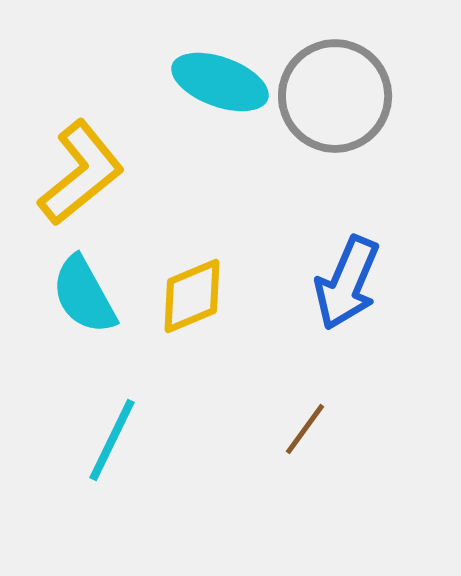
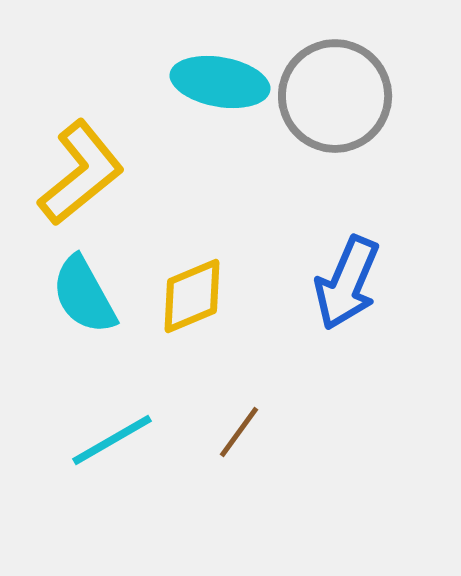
cyan ellipse: rotated 10 degrees counterclockwise
brown line: moved 66 px left, 3 px down
cyan line: rotated 34 degrees clockwise
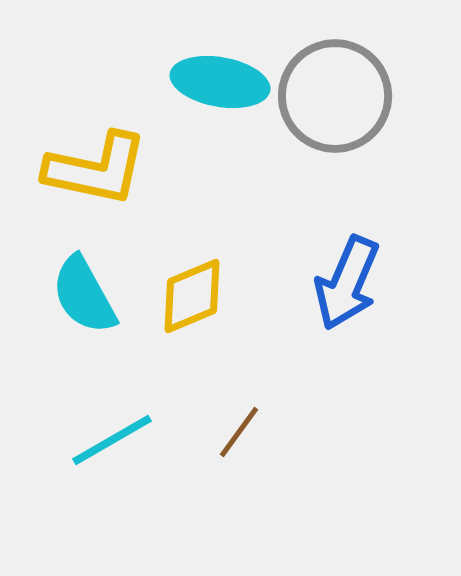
yellow L-shape: moved 15 px right, 4 px up; rotated 51 degrees clockwise
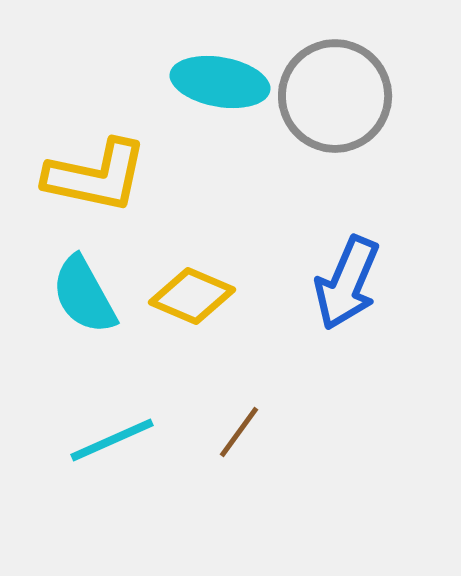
yellow L-shape: moved 7 px down
yellow diamond: rotated 46 degrees clockwise
cyan line: rotated 6 degrees clockwise
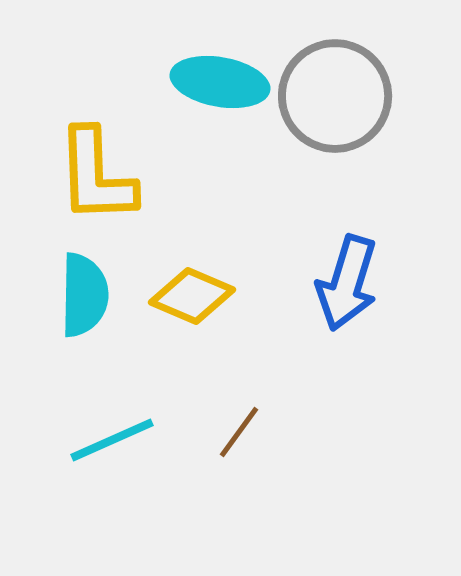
yellow L-shape: rotated 76 degrees clockwise
blue arrow: rotated 6 degrees counterclockwise
cyan semicircle: rotated 150 degrees counterclockwise
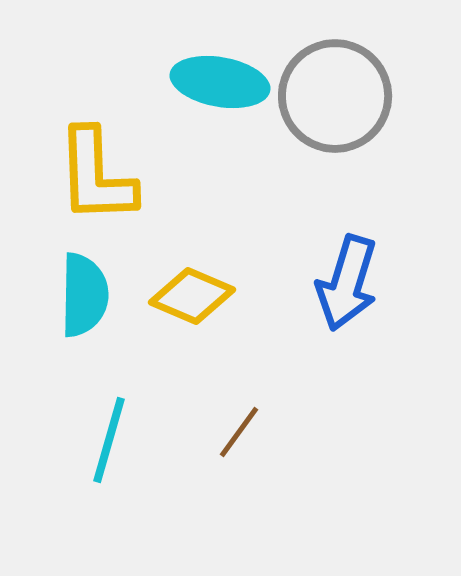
cyan line: moved 3 px left; rotated 50 degrees counterclockwise
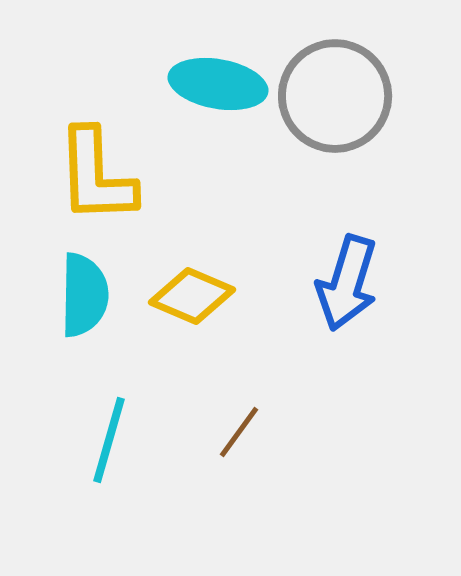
cyan ellipse: moved 2 px left, 2 px down
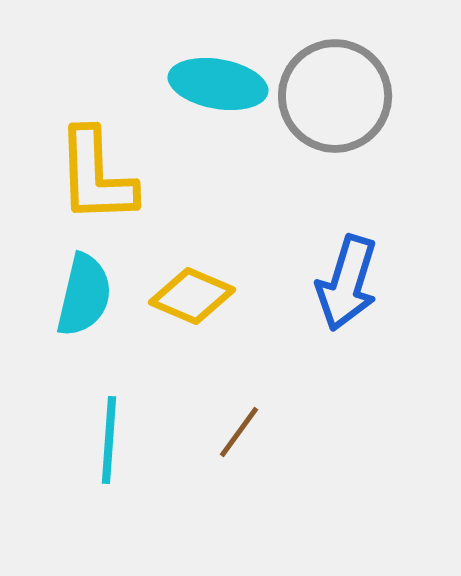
cyan semicircle: rotated 12 degrees clockwise
cyan line: rotated 12 degrees counterclockwise
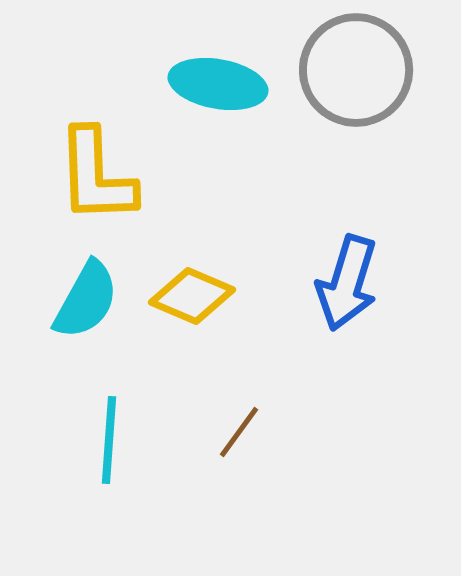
gray circle: moved 21 px right, 26 px up
cyan semicircle: moved 2 px right, 5 px down; rotated 16 degrees clockwise
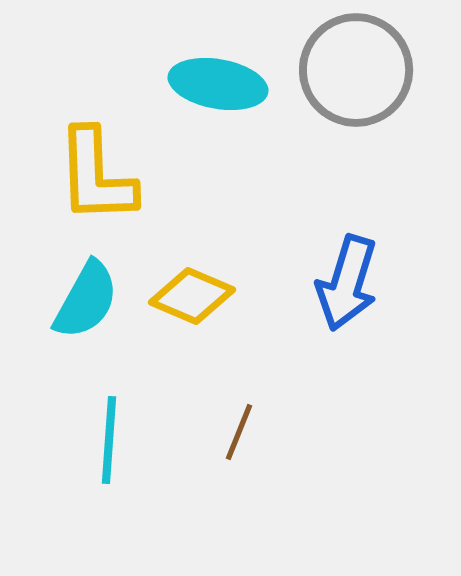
brown line: rotated 14 degrees counterclockwise
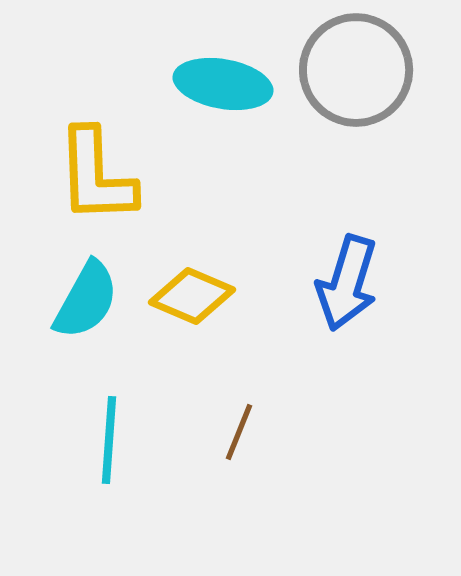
cyan ellipse: moved 5 px right
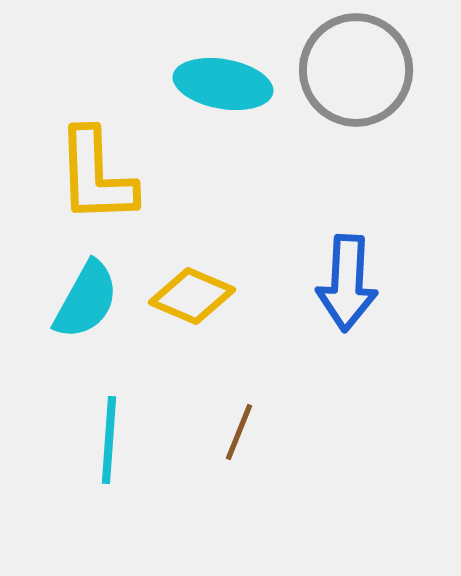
blue arrow: rotated 14 degrees counterclockwise
